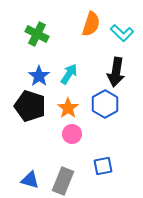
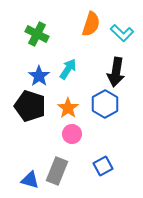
cyan arrow: moved 1 px left, 5 px up
blue square: rotated 18 degrees counterclockwise
gray rectangle: moved 6 px left, 10 px up
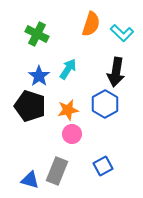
orange star: moved 2 px down; rotated 25 degrees clockwise
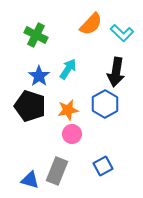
orange semicircle: rotated 25 degrees clockwise
green cross: moved 1 px left, 1 px down
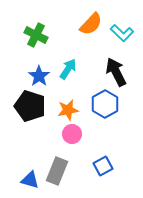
black arrow: rotated 144 degrees clockwise
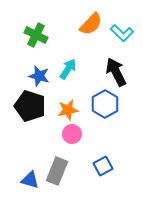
blue star: rotated 20 degrees counterclockwise
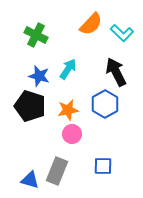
blue square: rotated 30 degrees clockwise
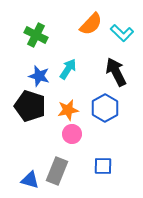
blue hexagon: moved 4 px down
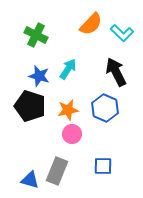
blue hexagon: rotated 8 degrees counterclockwise
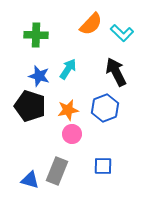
green cross: rotated 25 degrees counterclockwise
blue hexagon: rotated 16 degrees clockwise
